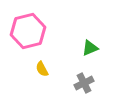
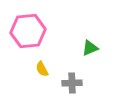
pink hexagon: rotated 8 degrees clockwise
gray cross: moved 12 px left; rotated 24 degrees clockwise
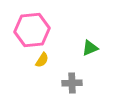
pink hexagon: moved 4 px right, 1 px up
yellow semicircle: moved 9 px up; rotated 119 degrees counterclockwise
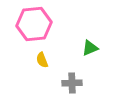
pink hexagon: moved 2 px right, 6 px up
yellow semicircle: rotated 126 degrees clockwise
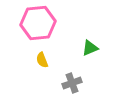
pink hexagon: moved 4 px right, 1 px up
gray cross: rotated 18 degrees counterclockwise
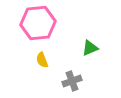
gray cross: moved 2 px up
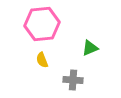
pink hexagon: moved 4 px right, 1 px down
gray cross: moved 1 px right, 1 px up; rotated 24 degrees clockwise
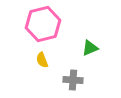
pink hexagon: moved 1 px right; rotated 8 degrees counterclockwise
